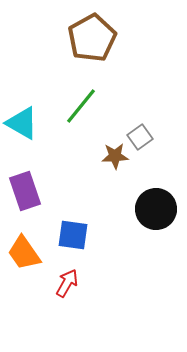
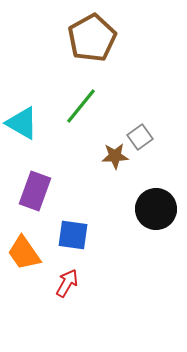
purple rectangle: moved 10 px right; rotated 39 degrees clockwise
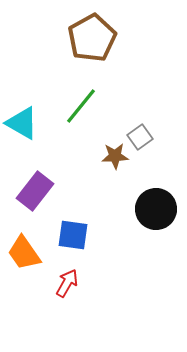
purple rectangle: rotated 18 degrees clockwise
